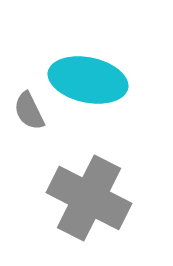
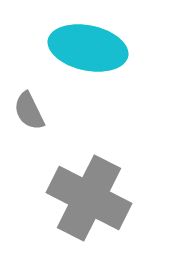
cyan ellipse: moved 32 px up
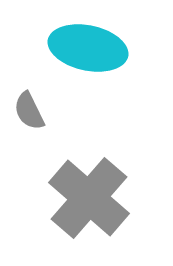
gray cross: rotated 14 degrees clockwise
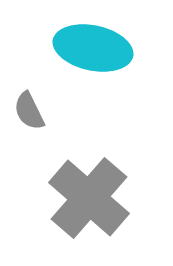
cyan ellipse: moved 5 px right
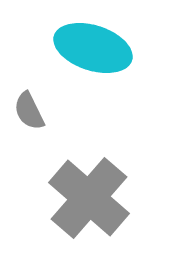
cyan ellipse: rotated 6 degrees clockwise
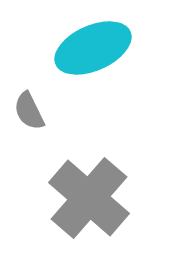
cyan ellipse: rotated 42 degrees counterclockwise
